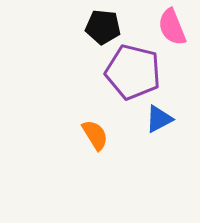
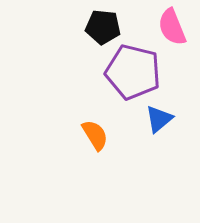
blue triangle: rotated 12 degrees counterclockwise
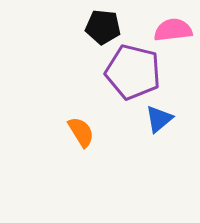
pink semicircle: moved 1 px right, 3 px down; rotated 105 degrees clockwise
orange semicircle: moved 14 px left, 3 px up
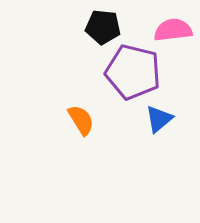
orange semicircle: moved 12 px up
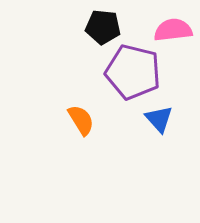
blue triangle: rotated 32 degrees counterclockwise
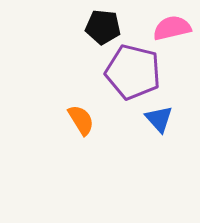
pink semicircle: moved 1 px left, 2 px up; rotated 6 degrees counterclockwise
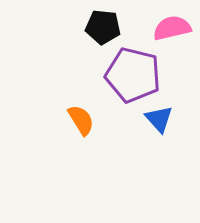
purple pentagon: moved 3 px down
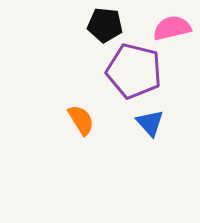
black pentagon: moved 2 px right, 2 px up
purple pentagon: moved 1 px right, 4 px up
blue triangle: moved 9 px left, 4 px down
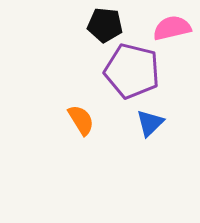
purple pentagon: moved 2 px left
blue triangle: rotated 28 degrees clockwise
